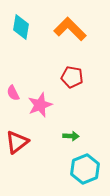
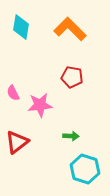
pink star: rotated 15 degrees clockwise
cyan hexagon: rotated 20 degrees counterclockwise
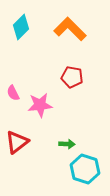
cyan diamond: rotated 35 degrees clockwise
green arrow: moved 4 px left, 8 px down
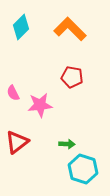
cyan hexagon: moved 2 px left
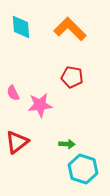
cyan diamond: rotated 50 degrees counterclockwise
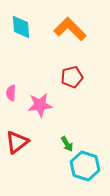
red pentagon: rotated 25 degrees counterclockwise
pink semicircle: moved 2 px left; rotated 28 degrees clockwise
green arrow: rotated 56 degrees clockwise
cyan hexagon: moved 2 px right, 3 px up
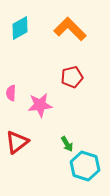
cyan diamond: moved 1 px left, 1 px down; rotated 65 degrees clockwise
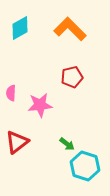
green arrow: rotated 21 degrees counterclockwise
